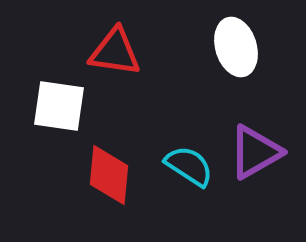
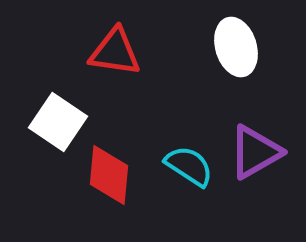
white square: moved 1 px left, 16 px down; rotated 26 degrees clockwise
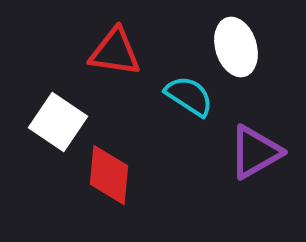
cyan semicircle: moved 70 px up
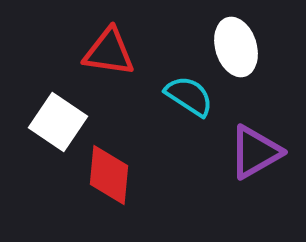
red triangle: moved 6 px left
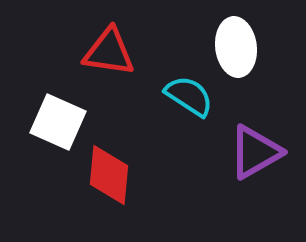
white ellipse: rotated 10 degrees clockwise
white square: rotated 10 degrees counterclockwise
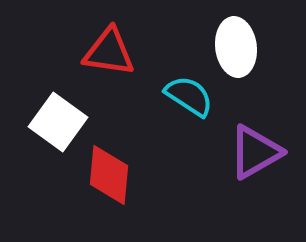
white square: rotated 12 degrees clockwise
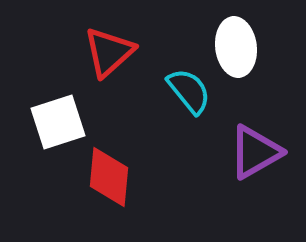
red triangle: rotated 50 degrees counterclockwise
cyan semicircle: moved 5 px up; rotated 18 degrees clockwise
white square: rotated 36 degrees clockwise
red diamond: moved 2 px down
